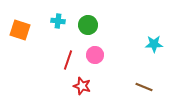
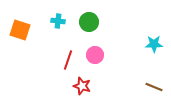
green circle: moved 1 px right, 3 px up
brown line: moved 10 px right
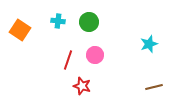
orange square: rotated 15 degrees clockwise
cyan star: moved 5 px left; rotated 18 degrees counterclockwise
brown line: rotated 36 degrees counterclockwise
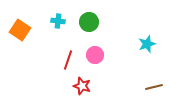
cyan star: moved 2 px left
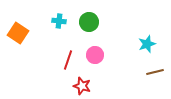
cyan cross: moved 1 px right
orange square: moved 2 px left, 3 px down
brown line: moved 1 px right, 15 px up
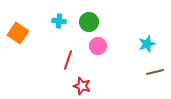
pink circle: moved 3 px right, 9 px up
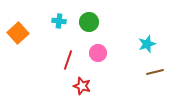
orange square: rotated 15 degrees clockwise
pink circle: moved 7 px down
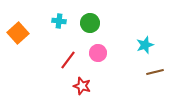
green circle: moved 1 px right, 1 px down
cyan star: moved 2 px left, 1 px down
red line: rotated 18 degrees clockwise
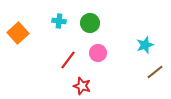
brown line: rotated 24 degrees counterclockwise
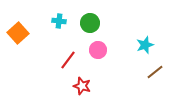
pink circle: moved 3 px up
